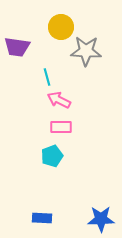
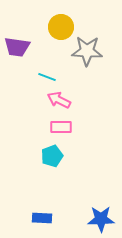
gray star: moved 1 px right
cyan line: rotated 54 degrees counterclockwise
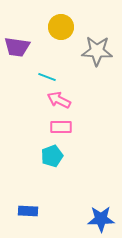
gray star: moved 10 px right
blue rectangle: moved 14 px left, 7 px up
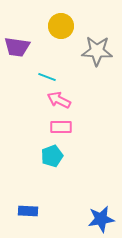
yellow circle: moved 1 px up
blue star: rotated 8 degrees counterclockwise
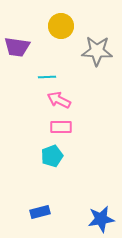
cyan line: rotated 24 degrees counterclockwise
blue rectangle: moved 12 px right, 1 px down; rotated 18 degrees counterclockwise
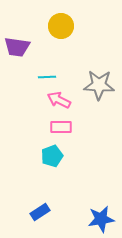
gray star: moved 2 px right, 34 px down
blue rectangle: rotated 18 degrees counterclockwise
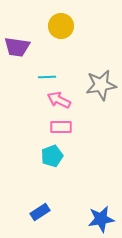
gray star: moved 2 px right; rotated 12 degrees counterclockwise
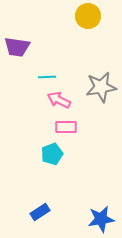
yellow circle: moved 27 px right, 10 px up
gray star: moved 2 px down
pink rectangle: moved 5 px right
cyan pentagon: moved 2 px up
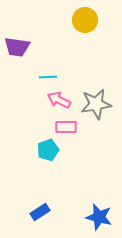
yellow circle: moved 3 px left, 4 px down
cyan line: moved 1 px right
gray star: moved 5 px left, 17 px down
cyan pentagon: moved 4 px left, 4 px up
blue star: moved 2 px left, 2 px up; rotated 24 degrees clockwise
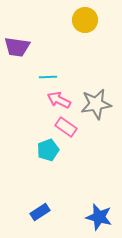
pink rectangle: rotated 35 degrees clockwise
